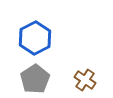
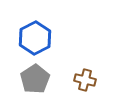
brown cross: rotated 20 degrees counterclockwise
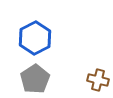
brown cross: moved 13 px right
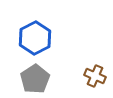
brown cross: moved 3 px left, 4 px up; rotated 10 degrees clockwise
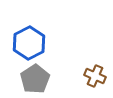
blue hexagon: moved 6 px left, 5 px down
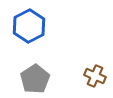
blue hexagon: moved 17 px up
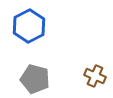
gray pentagon: rotated 24 degrees counterclockwise
